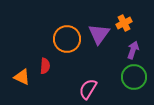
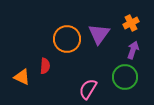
orange cross: moved 7 px right
green circle: moved 9 px left
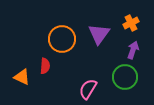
orange circle: moved 5 px left
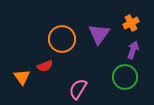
red semicircle: rotated 63 degrees clockwise
orange triangle: rotated 30 degrees clockwise
pink semicircle: moved 10 px left
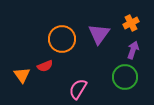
orange triangle: moved 2 px up
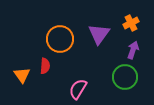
orange circle: moved 2 px left
red semicircle: rotated 63 degrees counterclockwise
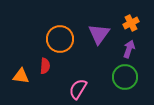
purple arrow: moved 4 px left, 1 px up
orange triangle: moved 1 px left, 1 px down; rotated 48 degrees counterclockwise
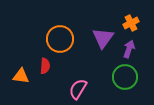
purple triangle: moved 4 px right, 4 px down
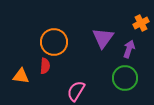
orange cross: moved 10 px right
orange circle: moved 6 px left, 3 px down
green circle: moved 1 px down
pink semicircle: moved 2 px left, 2 px down
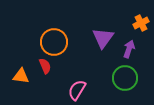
red semicircle: rotated 28 degrees counterclockwise
pink semicircle: moved 1 px right, 1 px up
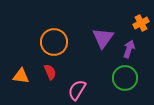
red semicircle: moved 5 px right, 6 px down
